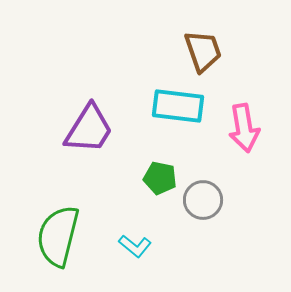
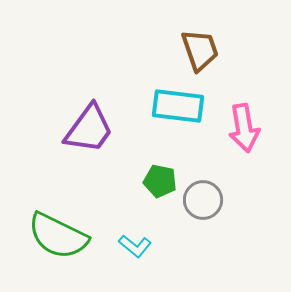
brown trapezoid: moved 3 px left, 1 px up
purple trapezoid: rotated 4 degrees clockwise
green pentagon: moved 3 px down
green semicircle: rotated 78 degrees counterclockwise
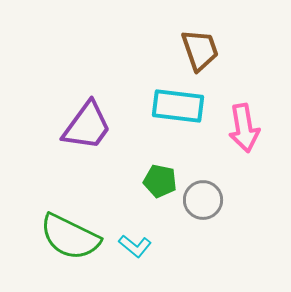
purple trapezoid: moved 2 px left, 3 px up
green semicircle: moved 12 px right, 1 px down
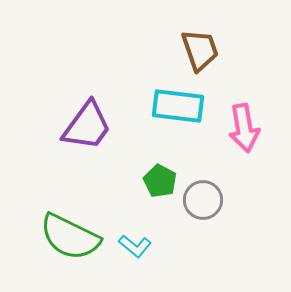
green pentagon: rotated 16 degrees clockwise
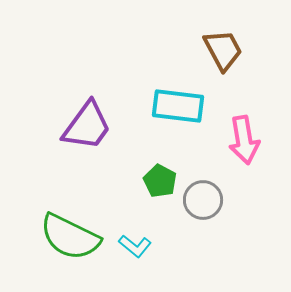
brown trapezoid: moved 23 px right; rotated 9 degrees counterclockwise
pink arrow: moved 12 px down
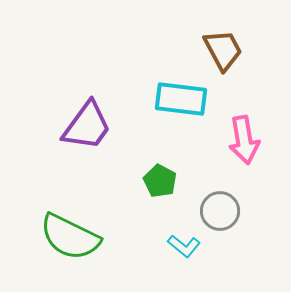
cyan rectangle: moved 3 px right, 7 px up
gray circle: moved 17 px right, 11 px down
cyan L-shape: moved 49 px right
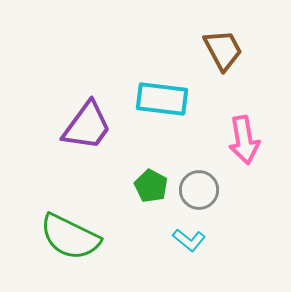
cyan rectangle: moved 19 px left
green pentagon: moved 9 px left, 5 px down
gray circle: moved 21 px left, 21 px up
cyan L-shape: moved 5 px right, 6 px up
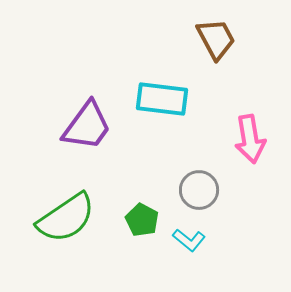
brown trapezoid: moved 7 px left, 11 px up
pink arrow: moved 6 px right, 1 px up
green pentagon: moved 9 px left, 34 px down
green semicircle: moved 4 px left, 19 px up; rotated 60 degrees counterclockwise
